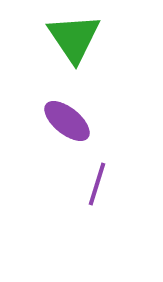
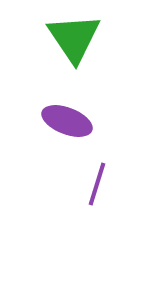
purple ellipse: rotated 18 degrees counterclockwise
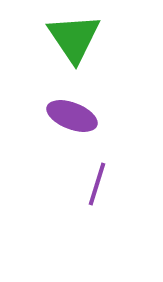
purple ellipse: moved 5 px right, 5 px up
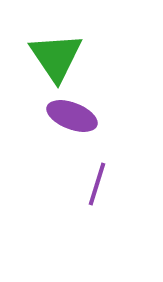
green triangle: moved 18 px left, 19 px down
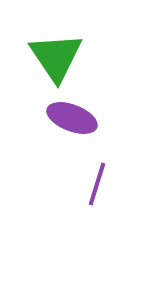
purple ellipse: moved 2 px down
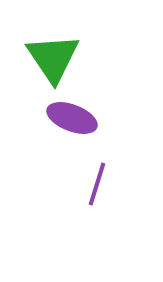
green triangle: moved 3 px left, 1 px down
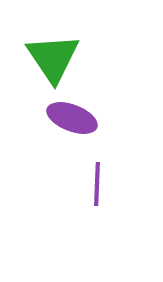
purple line: rotated 15 degrees counterclockwise
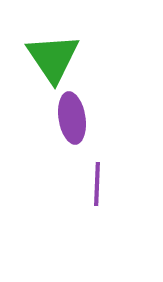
purple ellipse: rotated 60 degrees clockwise
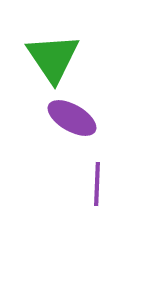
purple ellipse: rotated 51 degrees counterclockwise
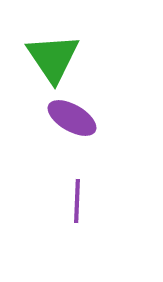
purple line: moved 20 px left, 17 px down
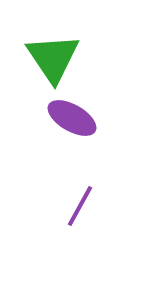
purple line: moved 3 px right, 5 px down; rotated 27 degrees clockwise
